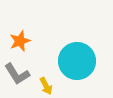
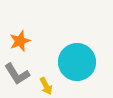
cyan circle: moved 1 px down
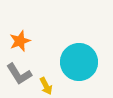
cyan circle: moved 2 px right
gray L-shape: moved 2 px right
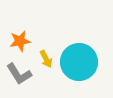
orange star: rotated 10 degrees clockwise
yellow arrow: moved 27 px up
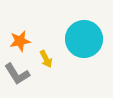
cyan circle: moved 5 px right, 23 px up
gray L-shape: moved 2 px left
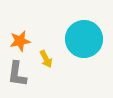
gray L-shape: rotated 40 degrees clockwise
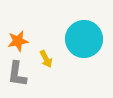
orange star: moved 2 px left
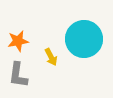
yellow arrow: moved 5 px right, 2 px up
gray L-shape: moved 1 px right, 1 px down
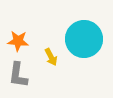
orange star: rotated 15 degrees clockwise
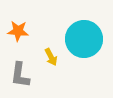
orange star: moved 10 px up
gray L-shape: moved 2 px right
